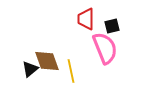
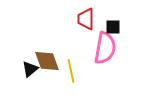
black square: moved 1 px right, 1 px down; rotated 14 degrees clockwise
pink semicircle: rotated 32 degrees clockwise
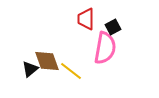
black square: rotated 28 degrees counterclockwise
yellow line: rotated 40 degrees counterclockwise
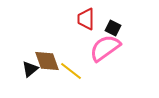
black square: moved 1 px down; rotated 35 degrees counterclockwise
pink semicircle: rotated 136 degrees counterclockwise
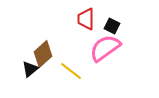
black square: moved 1 px left, 2 px up
brown diamond: moved 4 px left, 7 px up; rotated 68 degrees clockwise
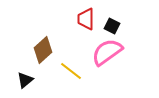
pink semicircle: moved 2 px right, 4 px down
brown diamond: moved 4 px up
black triangle: moved 5 px left, 11 px down
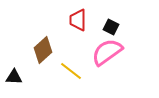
red trapezoid: moved 8 px left, 1 px down
black square: moved 1 px left, 1 px down
black triangle: moved 11 px left, 3 px up; rotated 42 degrees clockwise
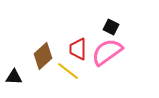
red trapezoid: moved 29 px down
brown diamond: moved 6 px down
yellow line: moved 3 px left
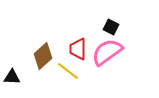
black triangle: moved 2 px left
